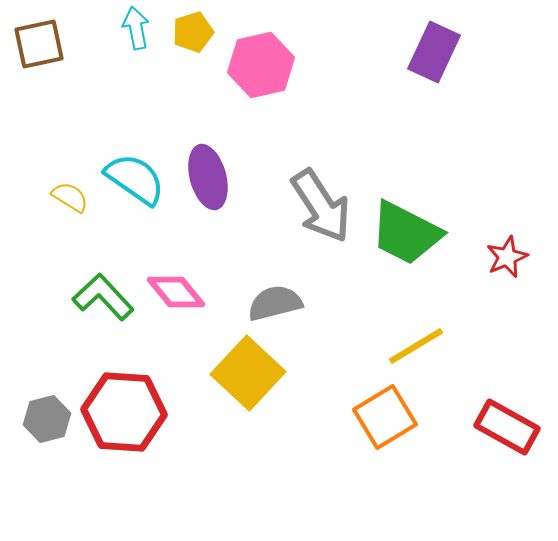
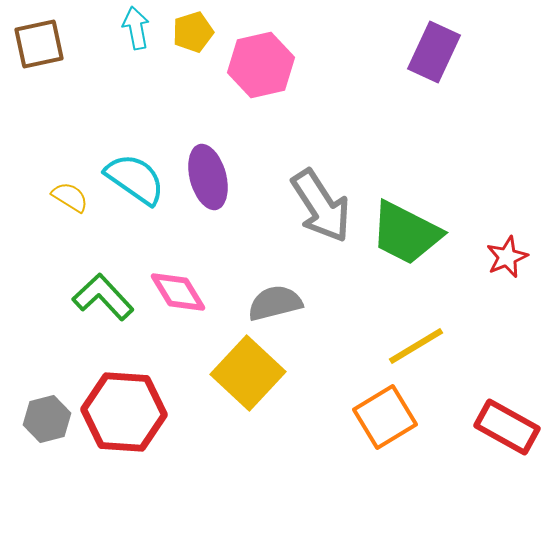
pink diamond: moved 2 px right; rotated 8 degrees clockwise
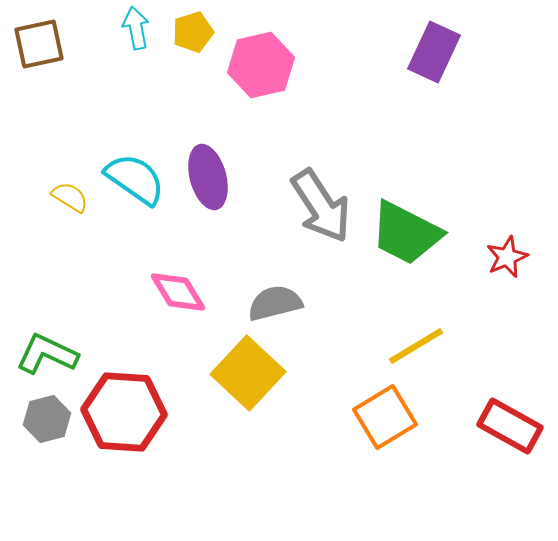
green L-shape: moved 56 px left, 57 px down; rotated 22 degrees counterclockwise
red rectangle: moved 3 px right, 1 px up
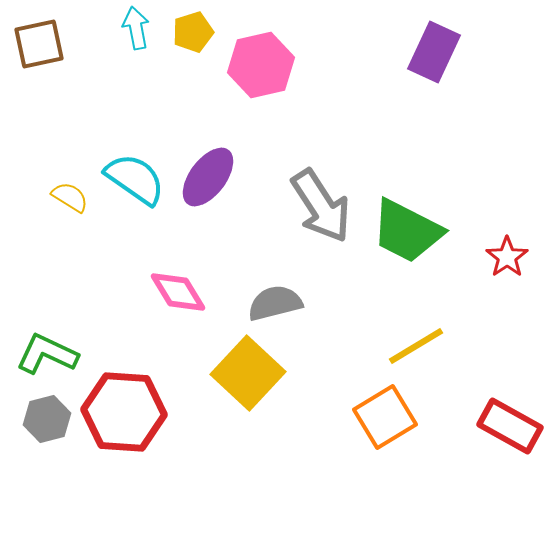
purple ellipse: rotated 52 degrees clockwise
green trapezoid: moved 1 px right, 2 px up
red star: rotated 12 degrees counterclockwise
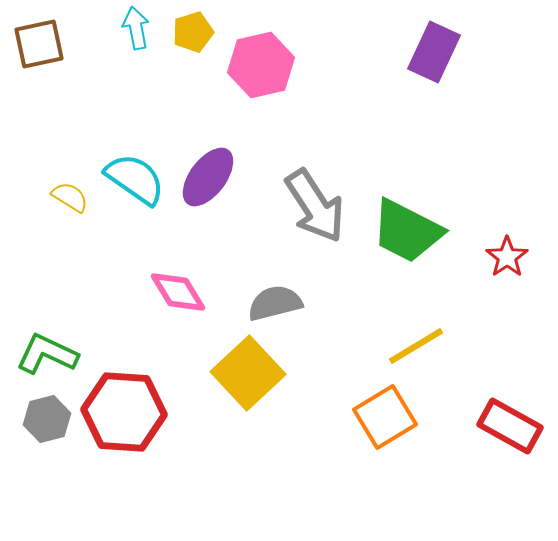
gray arrow: moved 6 px left
yellow square: rotated 4 degrees clockwise
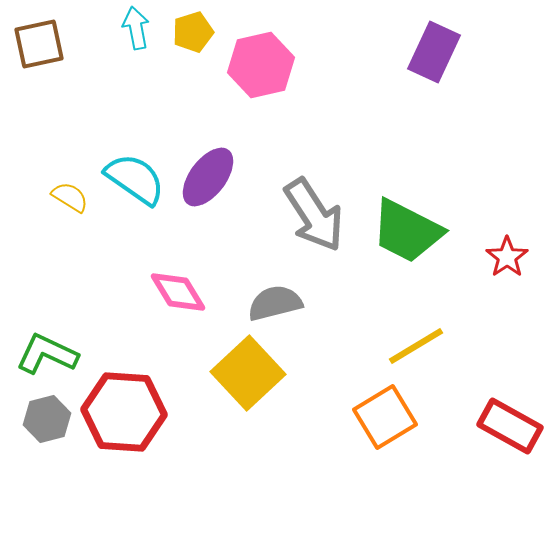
gray arrow: moved 1 px left, 9 px down
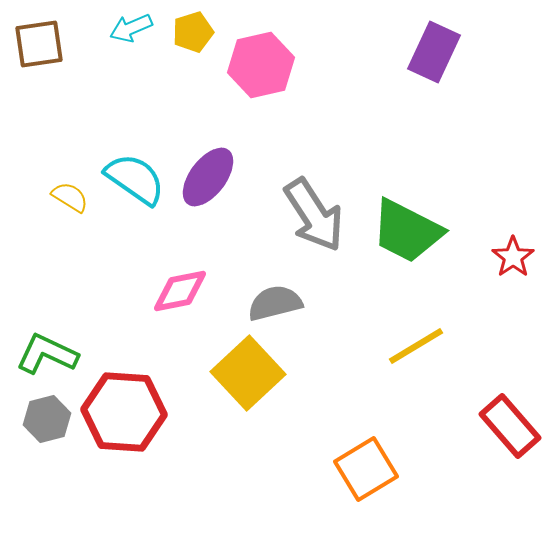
cyan arrow: moved 5 px left; rotated 102 degrees counterclockwise
brown square: rotated 4 degrees clockwise
red star: moved 6 px right
pink diamond: moved 2 px right, 1 px up; rotated 70 degrees counterclockwise
orange square: moved 19 px left, 52 px down
red rectangle: rotated 20 degrees clockwise
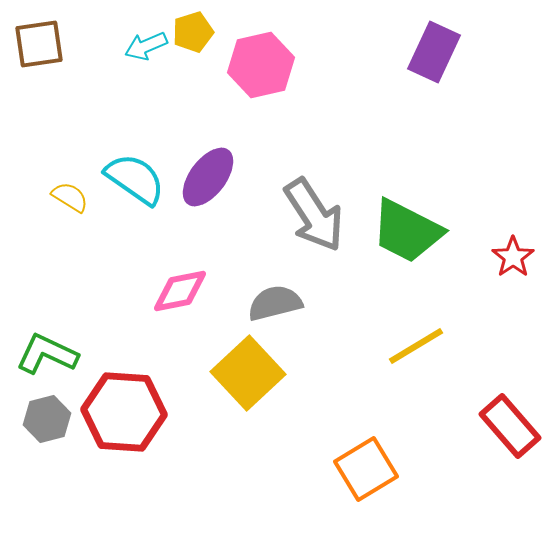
cyan arrow: moved 15 px right, 18 px down
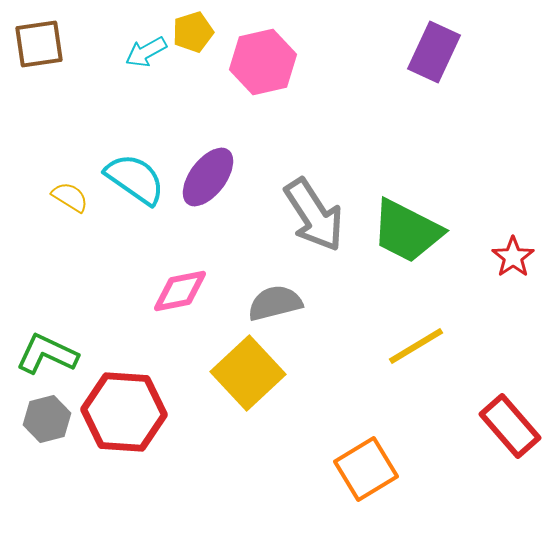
cyan arrow: moved 6 px down; rotated 6 degrees counterclockwise
pink hexagon: moved 2 px right, 3 px up
